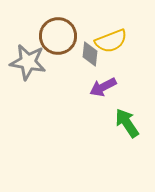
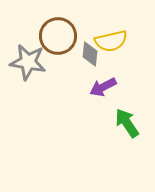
yellow semicircle: rotated 8 degrees clockwise
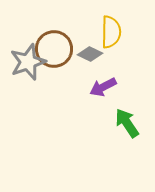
brown circle: moved 4 px left, 13 px down
yellow semicircle: moved 9 px up; rotated 76 degrees counterclockwise
gray diamond: rotated 70 degrees counterclockwise
gray star: rotated 30 degrees counterclockwise
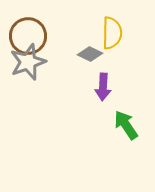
yellow semicircle: moved 1 px right, 1 px down
brown circle: moved 26 px left, 13 px up
purple arrow: rotated 60 degrees counterclockwise
green arrow: moved 1 px left, 2 px down
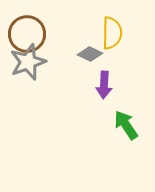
brown circle: moved 1 px left, 2 px up
purple arrow: moved 1 px right, 2 px up
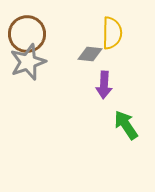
gray diamond: rotated 20 degrees counterclockwise
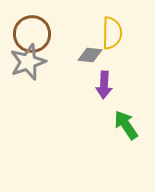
brown circle: moved 5 px right
gray diamond: moved 1 px down
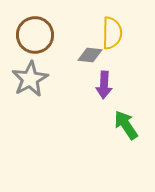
brown circle: moved 3 px right, 1 px down
gray star: moved 2 px right, 17 px down; rotated 9 degrees counterclockwise
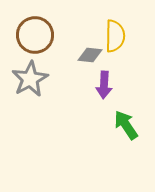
yellow semicircle: moved 3 px right, 3 px down
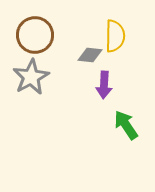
gray star: moved 1 px right, 2 px up
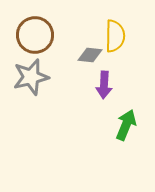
gray star: rotated 15 degrees clockwise
green arrow: rotated 56 degrees clockwise
